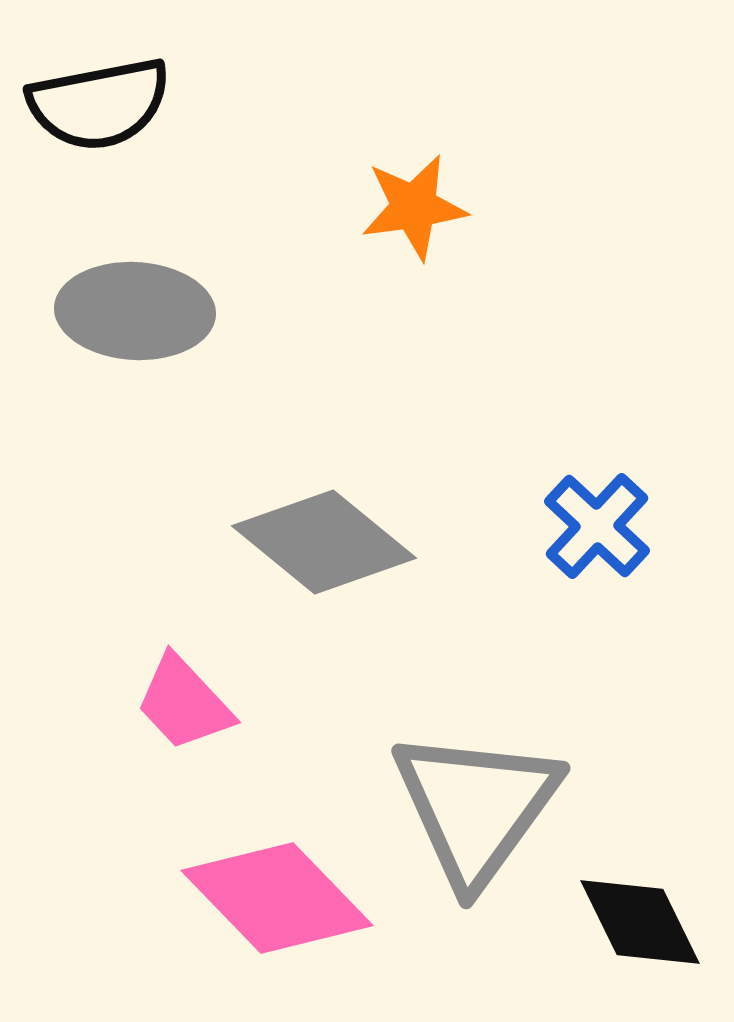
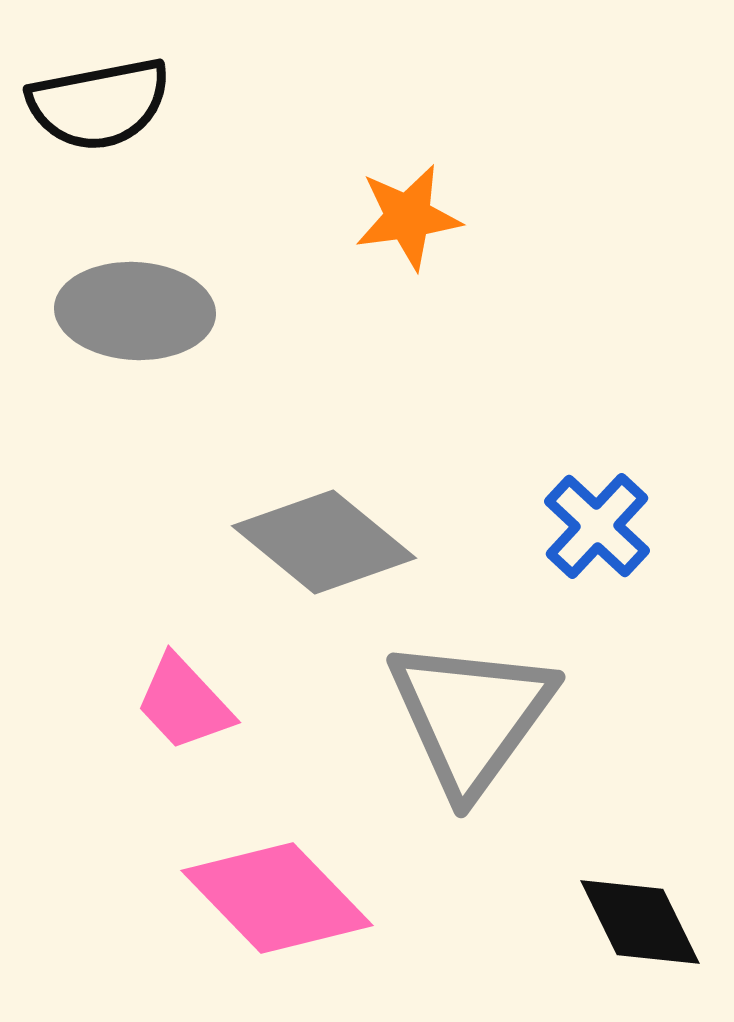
orange star: moved 6 px left, 10 px down
gray triangle: moved 5 px left, 91 px up
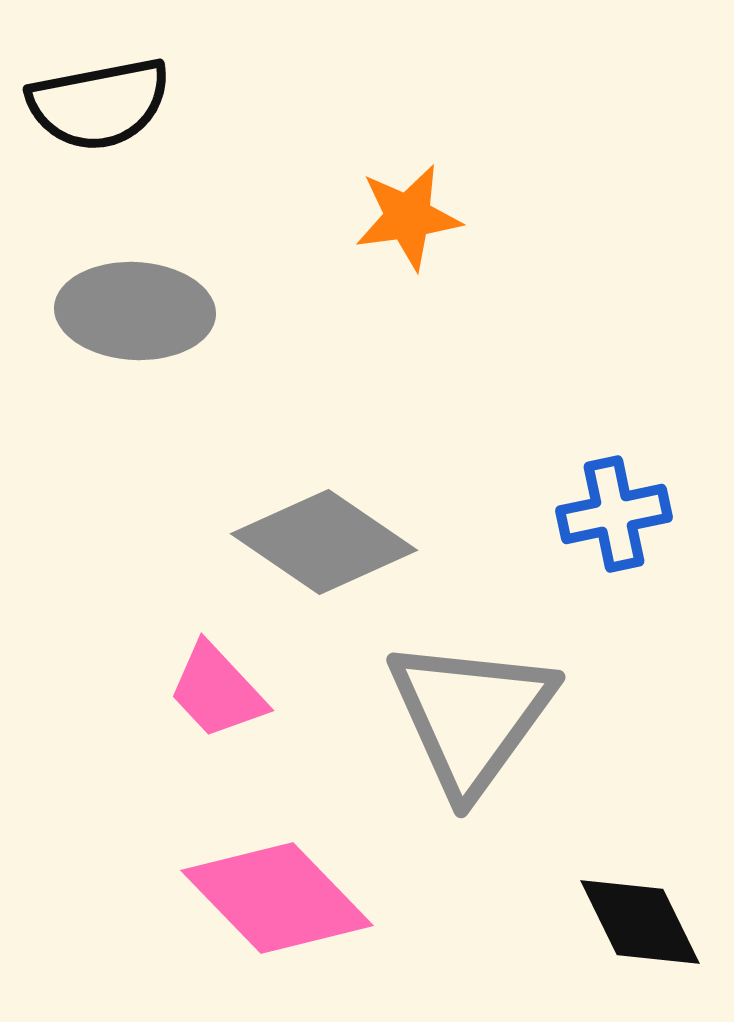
blue cross: moved 17 px right, 12 px up; rotated 35 degrees clockwise
gray diamond: rotated 5 degrees counterclockwise
pink trapezoid: moved 33 px right, 12 px up
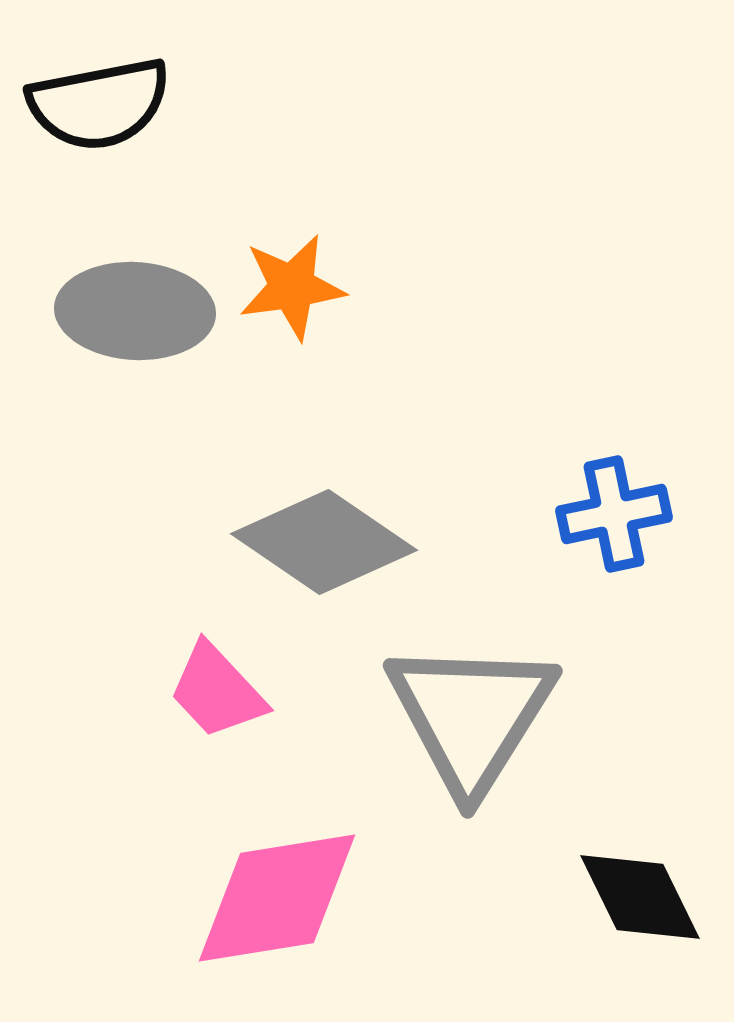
orange star: moved 116 px left, 70 px down
gray triangle: rotated 4 degrees counterclockwise
pink diamond: rotated 55 degrees counterclockwise
black diamond: moved 25 px up
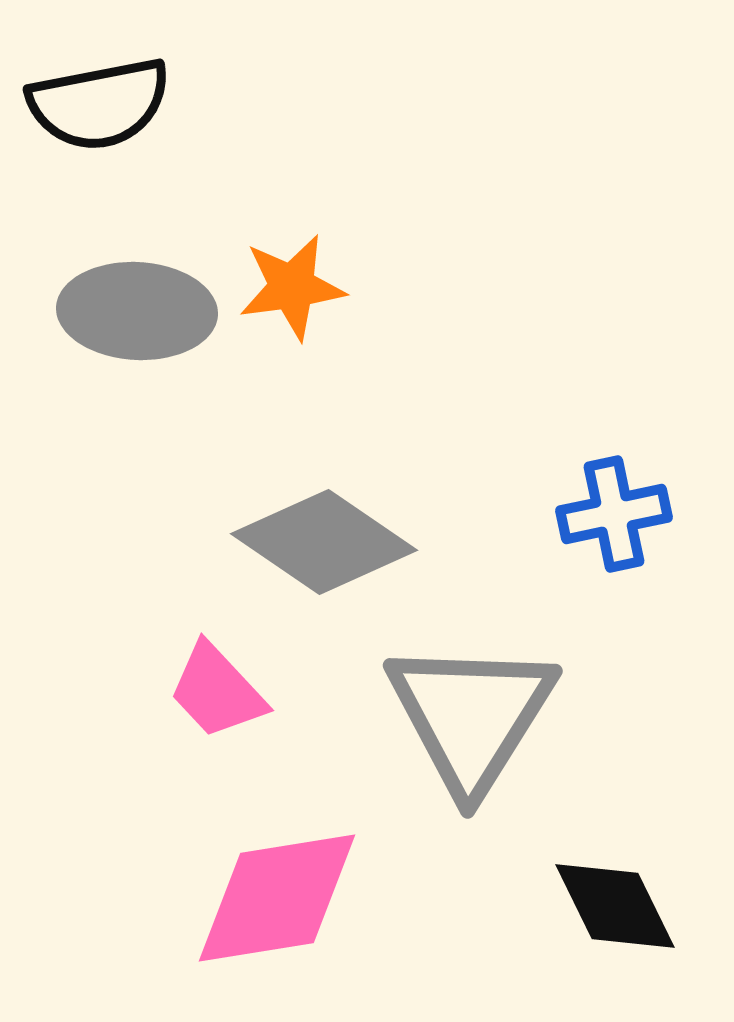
gray ellipse: moved 2 px right
black diamond: moved 25 px left, 9 px down
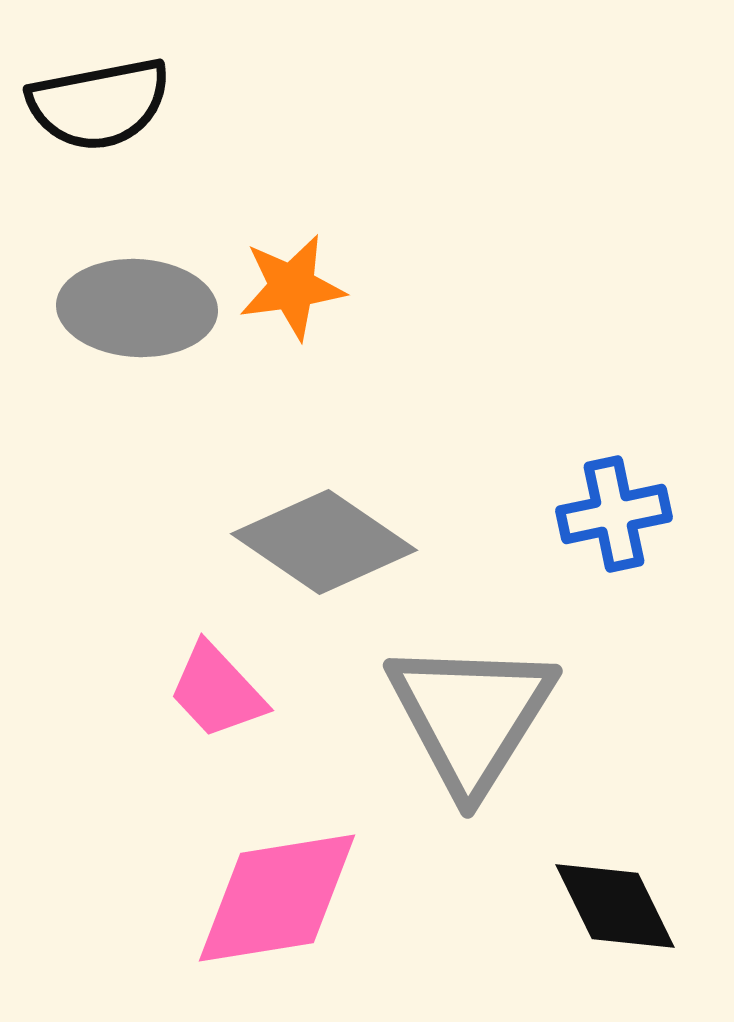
gray ellipse: moved 3 px up
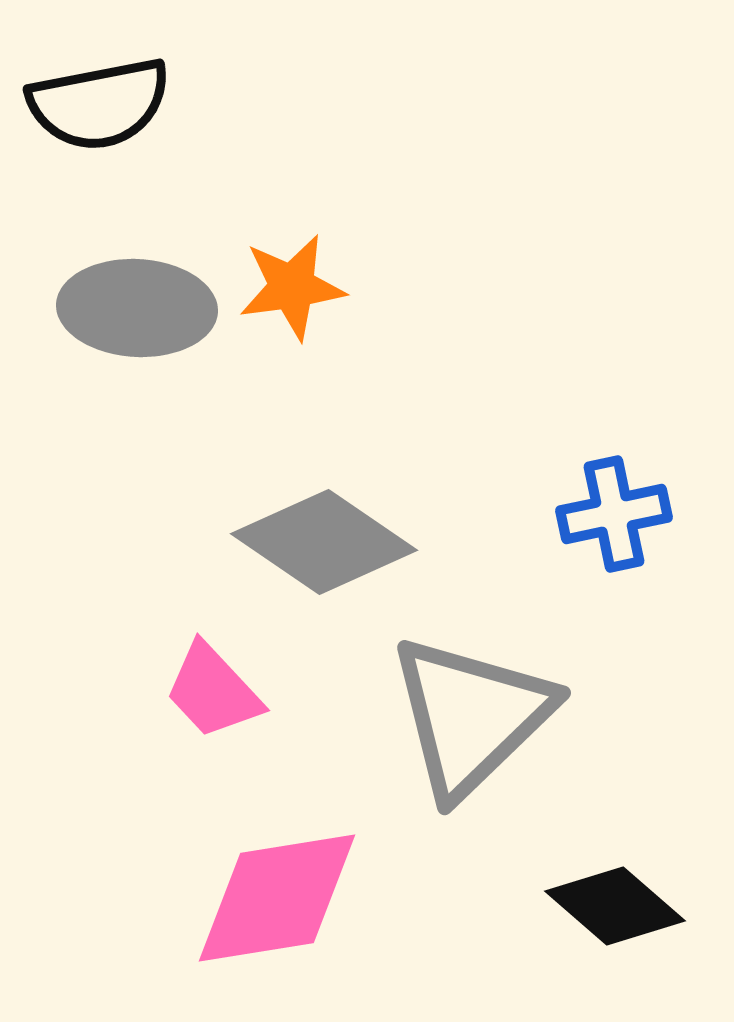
pink trapezoid: moved 4 px left
gray triangle: rotated 14 degrees clockwise
black diamond: rotated 23 degrees counterclockwise
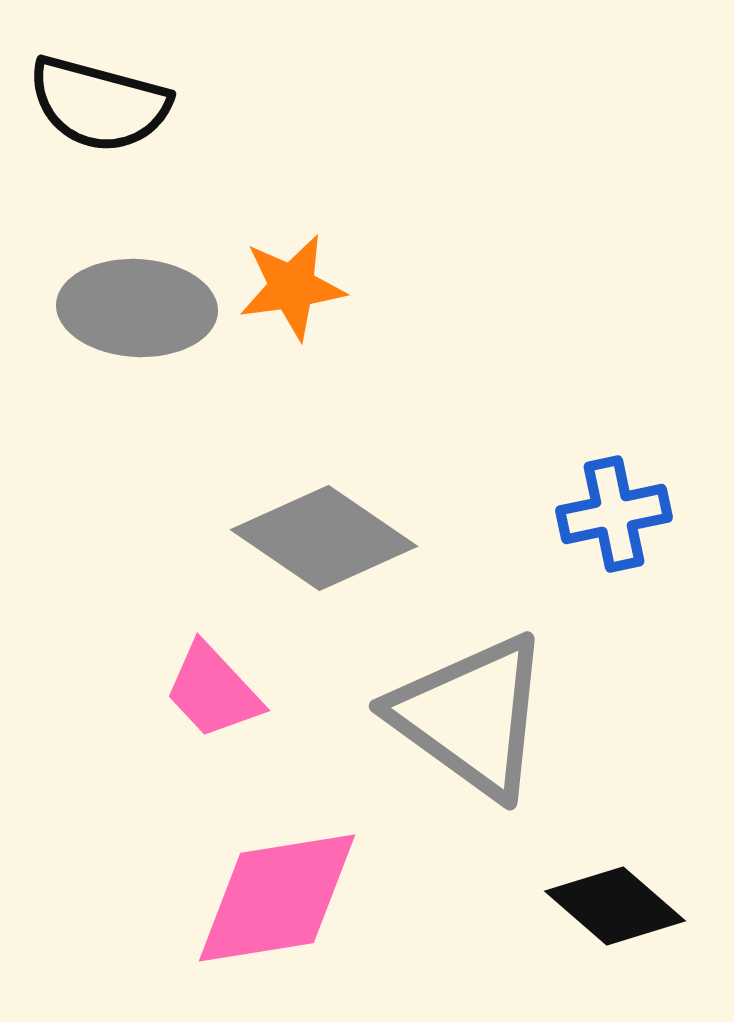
black semicircle: rotated 26 degrees clockwise
gray diamond: moved 4 px up
gray triangle: rotated 40 degrees counterclockwise
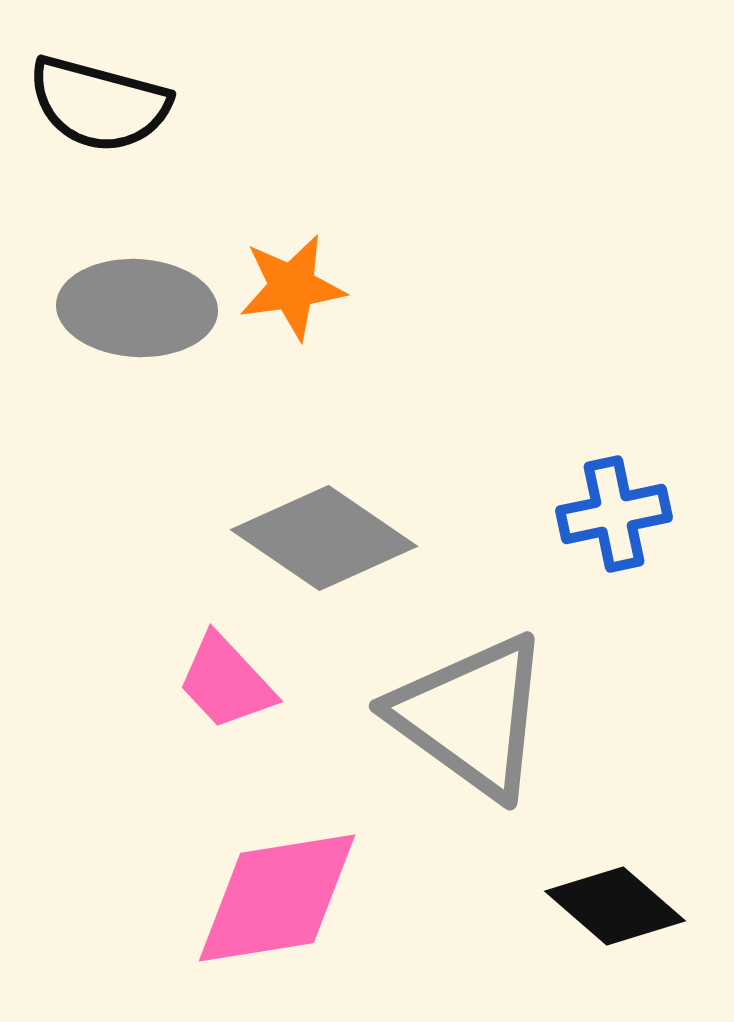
pink trapezoid: moved 13 px right, 9 px up
